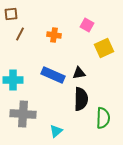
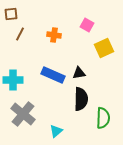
gray cross: rotated 35 degrees clockwise
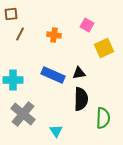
cyan triangle: rotated 24 degrees counterclockwise
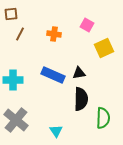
orange cross: moved 1 px up
gray cross: moved 7 px left, 6 px down
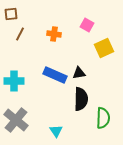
blue rectangle: moved 2 px right
cyan cross: moved 1 px right, 1 px down
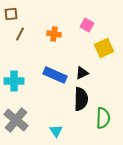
black triangle: moved 3 px right; rotated 16 degrees counterclockwise
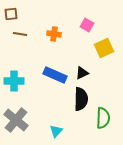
brown line: rotated 72 degrees clockwise
cyan triangle: rotated 16 degrees clockwise
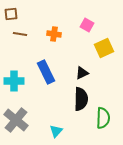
blue rectangle: moved 9 px left, 3 px up; rotated 40 degrees clockwise
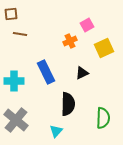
pink square: rotated 32 degrees clockwise
orange cross: moved 16 px right, 7 px down; rotated 32 degrees counterclockwise
black semicircle: moved 13 px left, 5 px down
